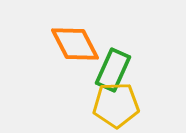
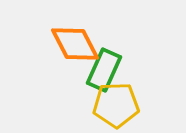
green rectangle: moved 9 px left
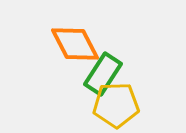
green rectangle: moved 1 px left, 4 px down; rotated 9 degrees clockwise
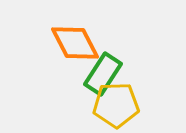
orange diamond: moved 1 px up
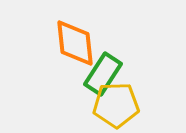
orange diamond: rotated 21 degrees clockwise
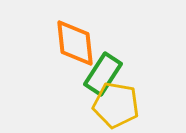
yellow pentagon: rotated 12 degrees clockwise
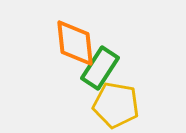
green rectangle: moved 3 px left, 6 px up
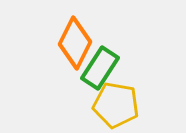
orange diamond: rotated 33 degrees clockwise
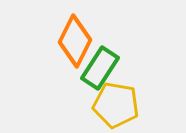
orange diamond: moved 2 px up
